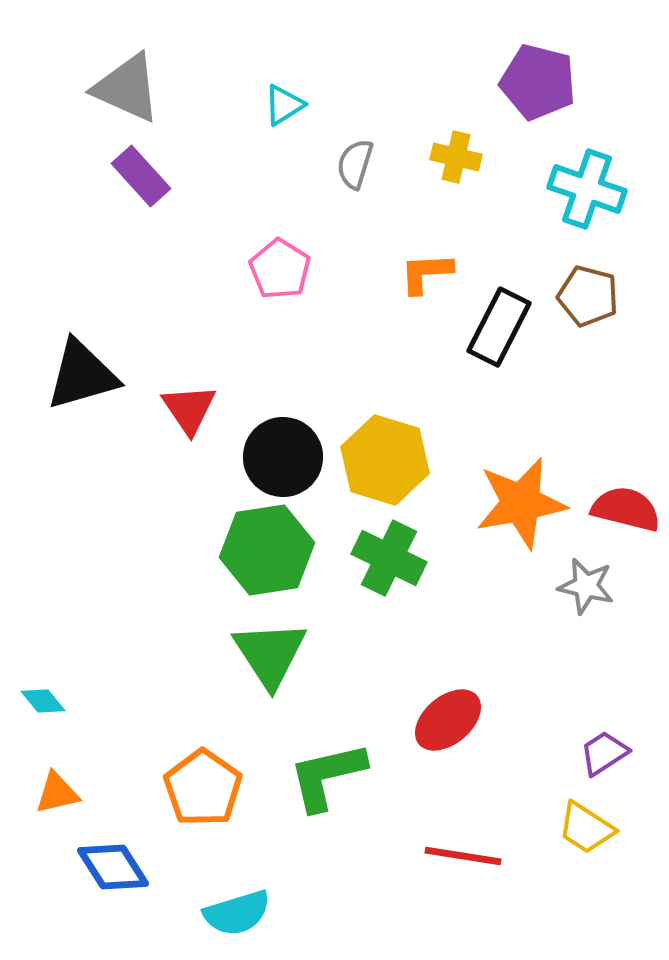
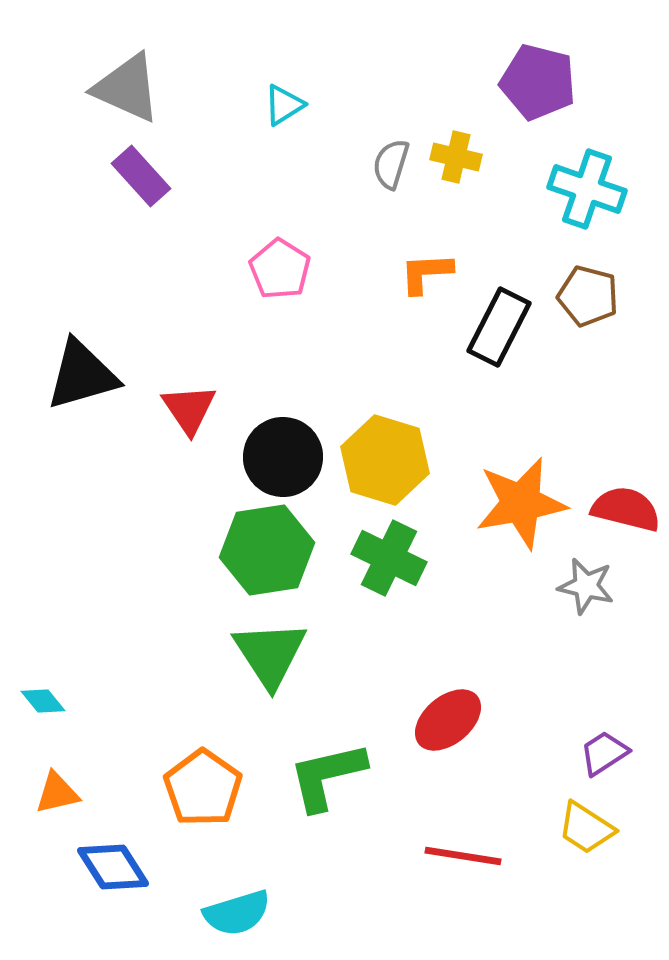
gray semicircle: moved 36 px right
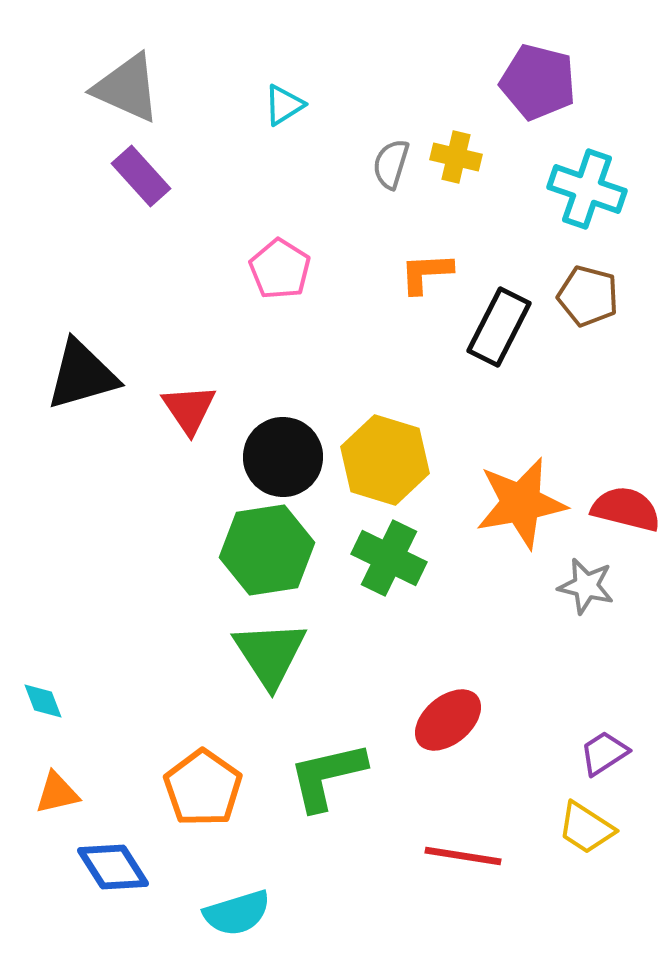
cyan diamond: rotated 18 degrees clockwise
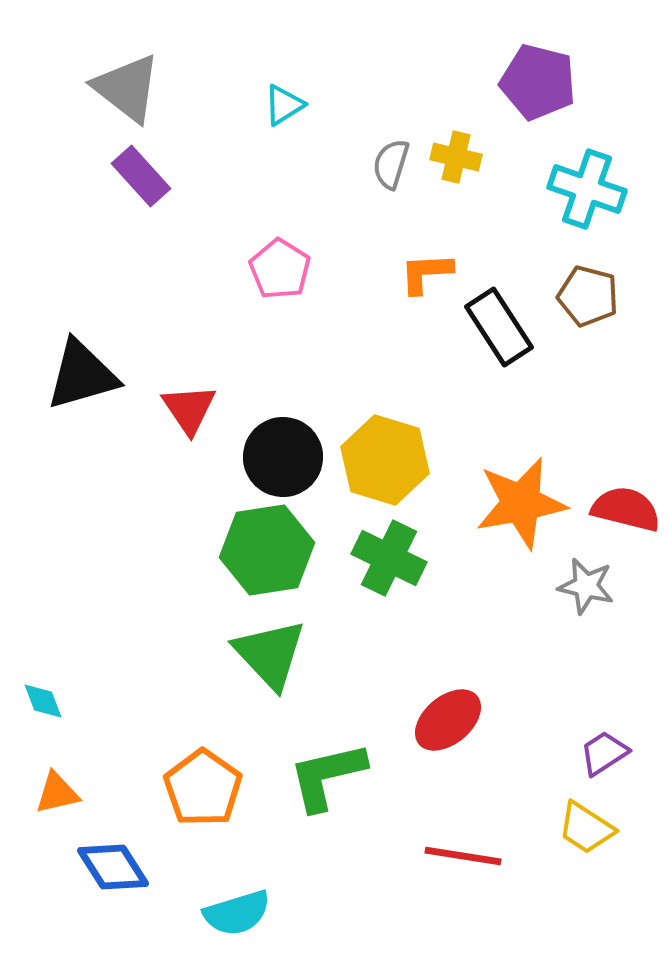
gray triangle: rotated 14 degrees clockwise
black rectangle: rotated 60 degrees counterclockwise
green triangle: rotated 10 degrees counterclockwise
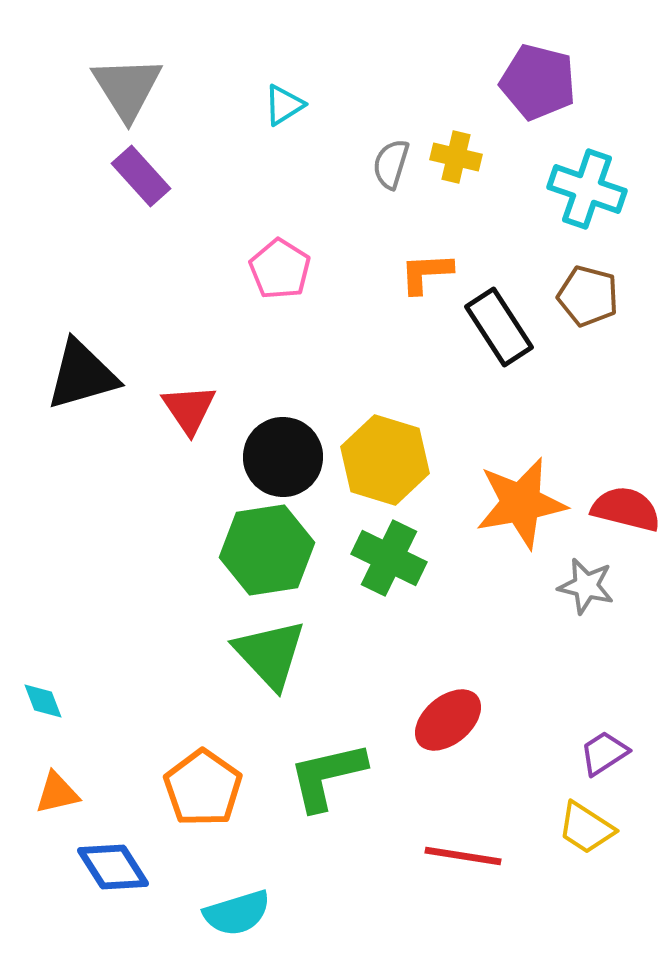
gray triangle: rotated 20 degrees clockwise
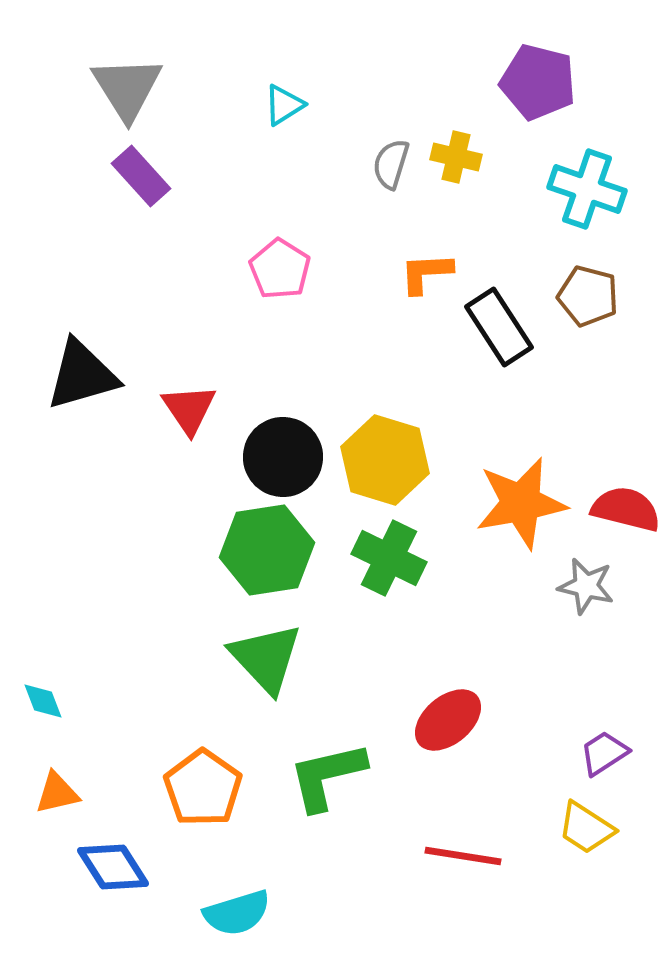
green triangle: moved 4 px left, 4 px down
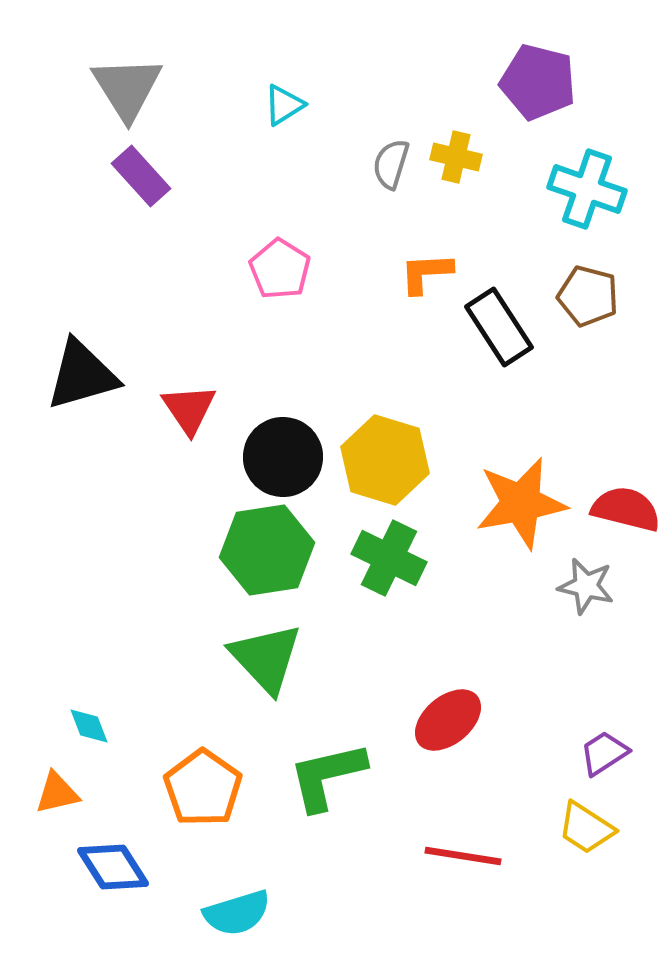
cyan diamond: moved 46 px right, 25 px down
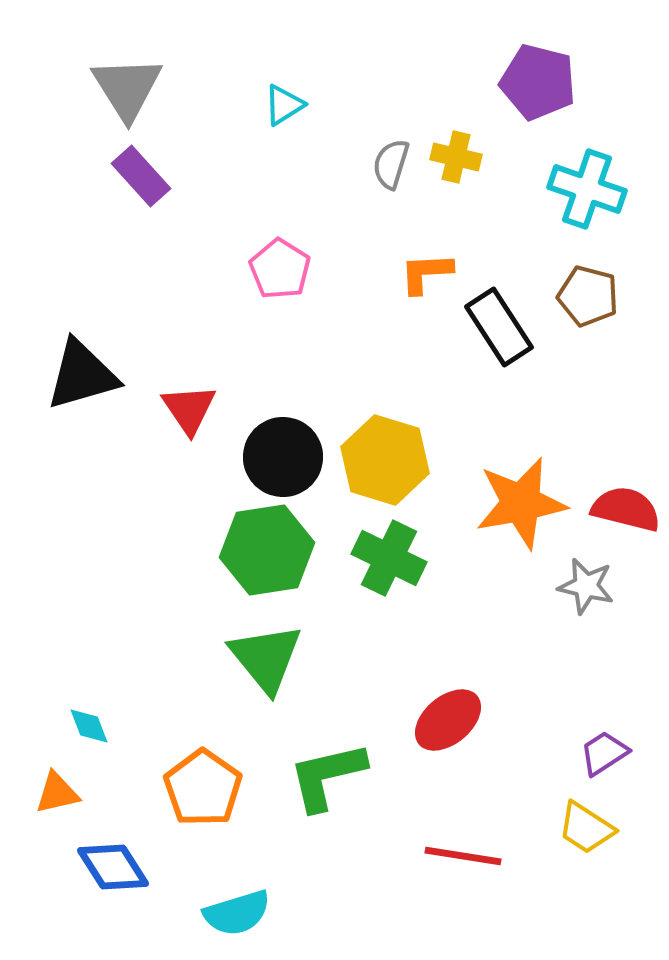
green triangle: rotated 4 degrees clockwise
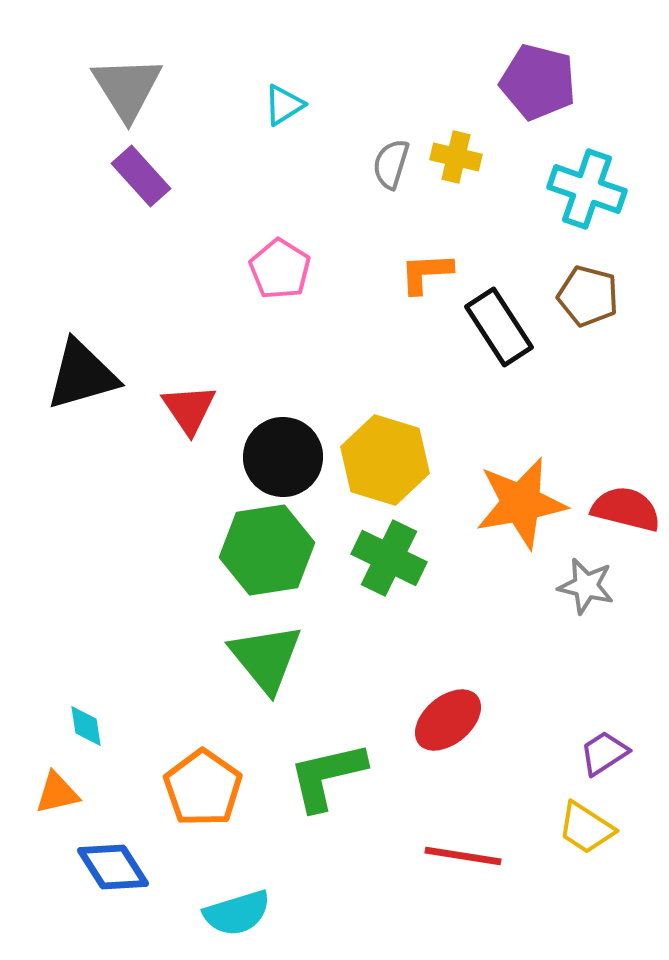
cyan diamond: moved 3 px left; rotated 12 degrees clockwise
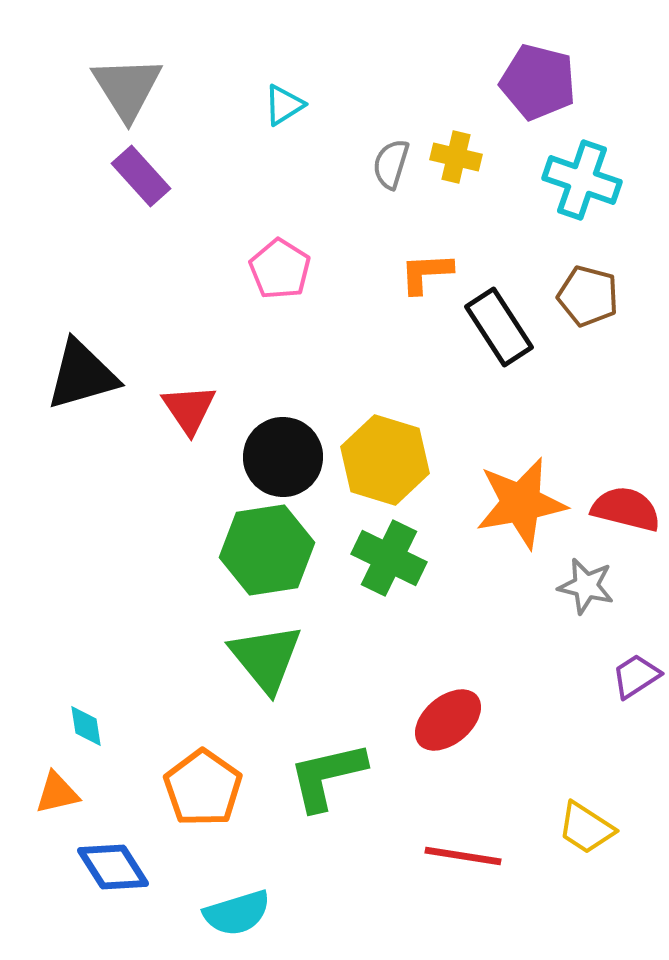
cyan cross: moved 5 px left, 9 px up
purple trapezoid: moved 32 px right, 77 px up
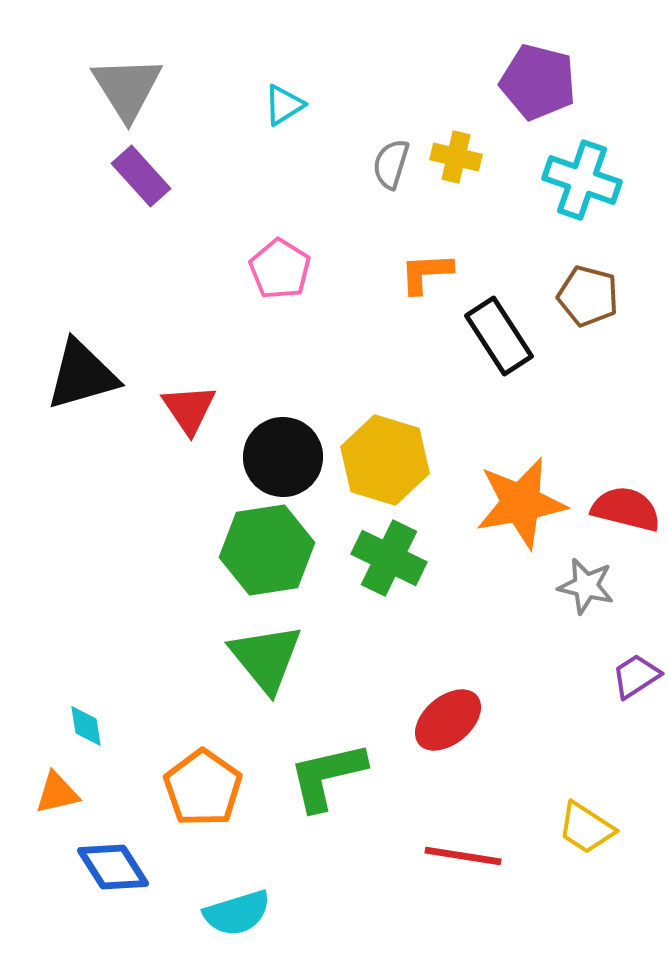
black rectangle: moved 9 px down
